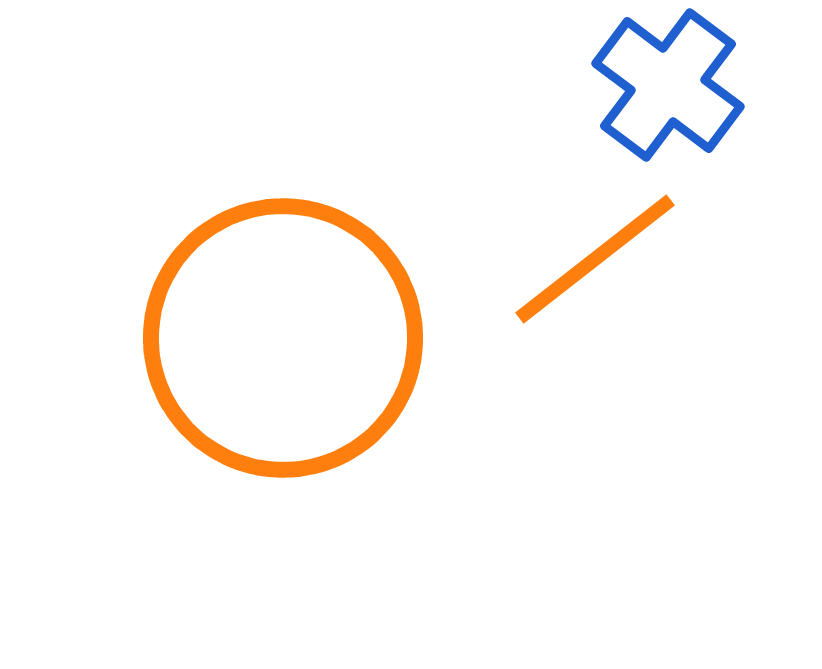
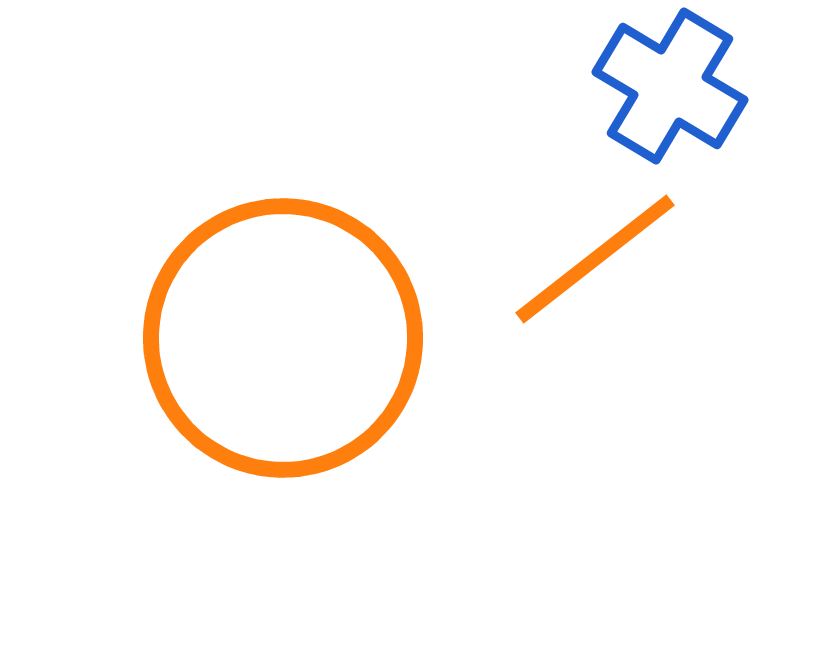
blue cross: moved 2 px right, 1 px down; rotated 6 degrees counterclockwise
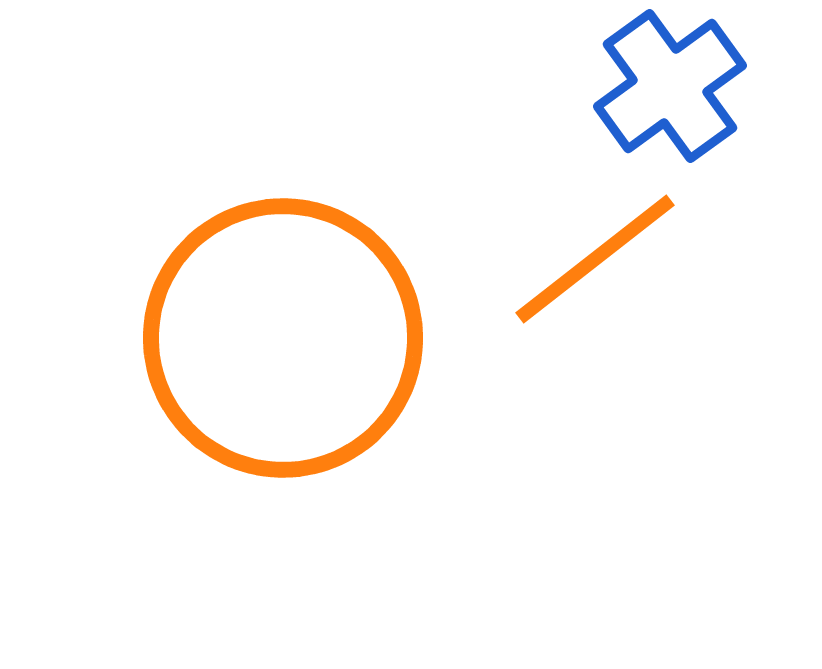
blue cross: rotated 23 degrees clockwise
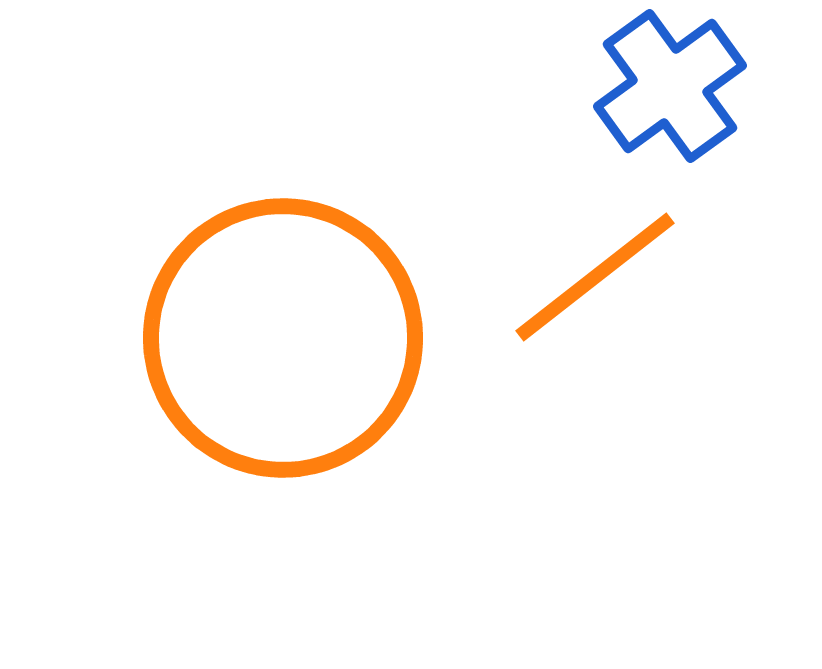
orange line: moved 18 px down
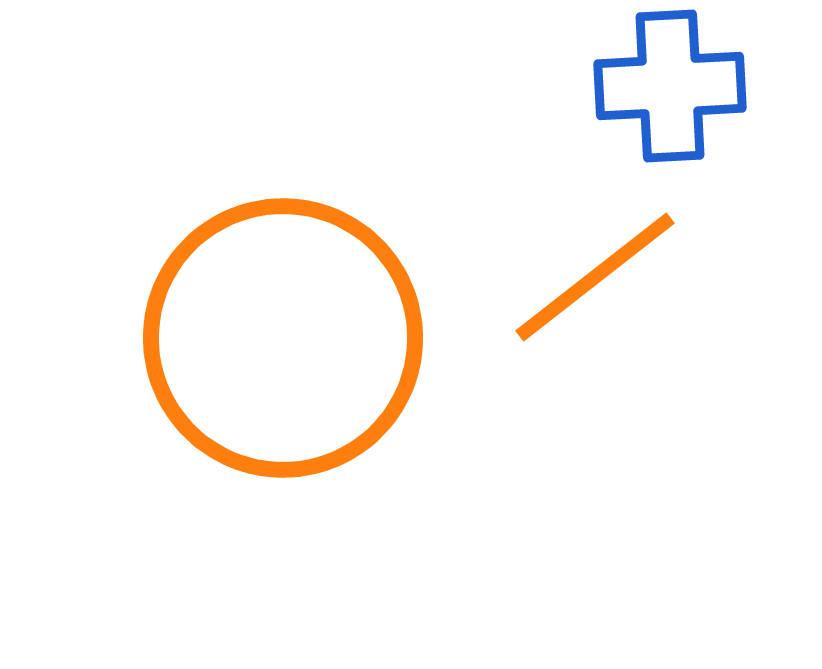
blue cross: rotated 33 degrees clockwise
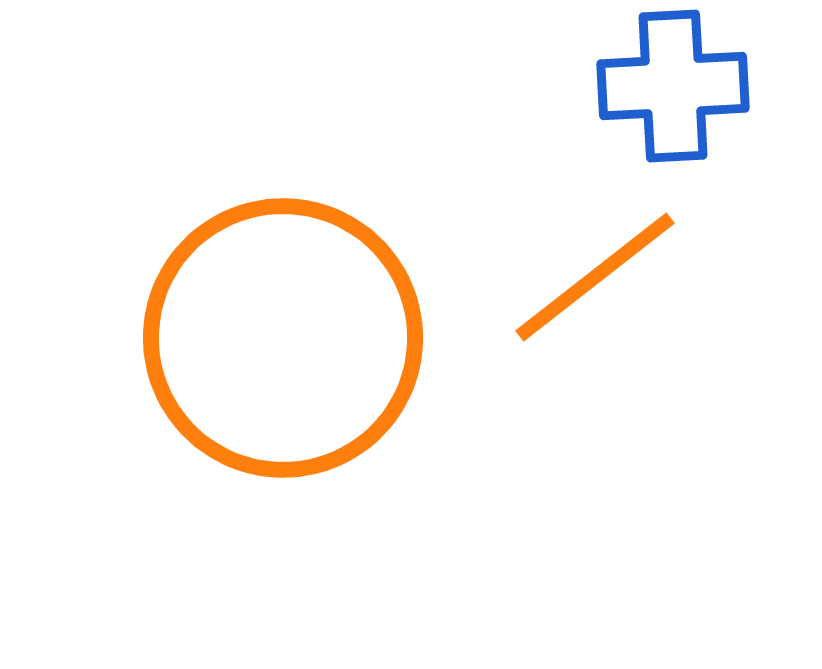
blue cross: moved 3 px right
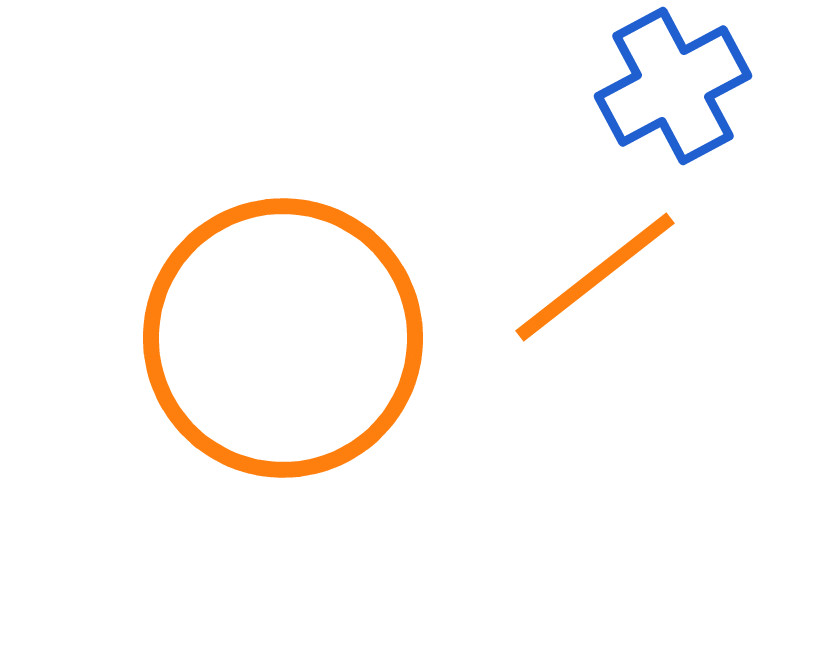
blue cross: rotated 25 degrees counterclockwise
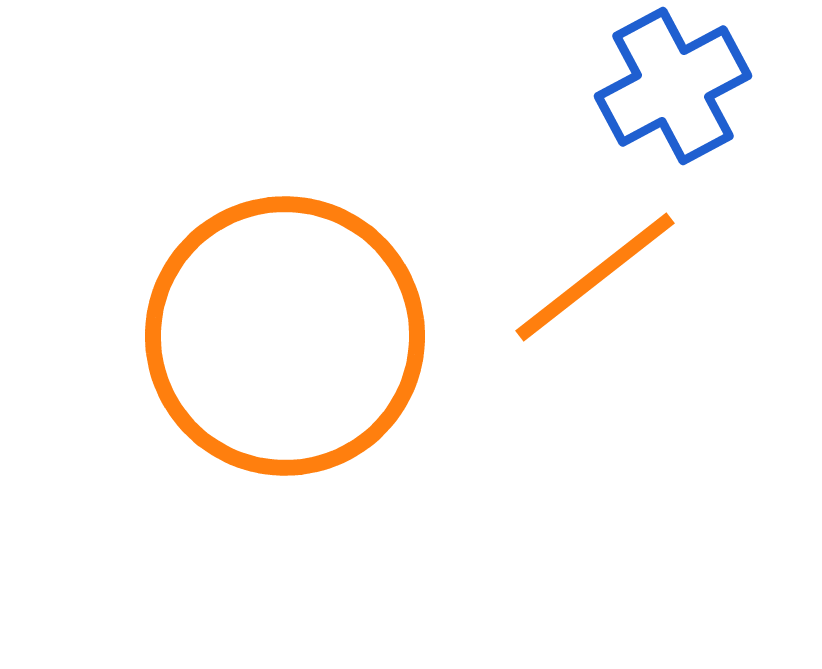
orange circle: moved 2 px right, 2 px up
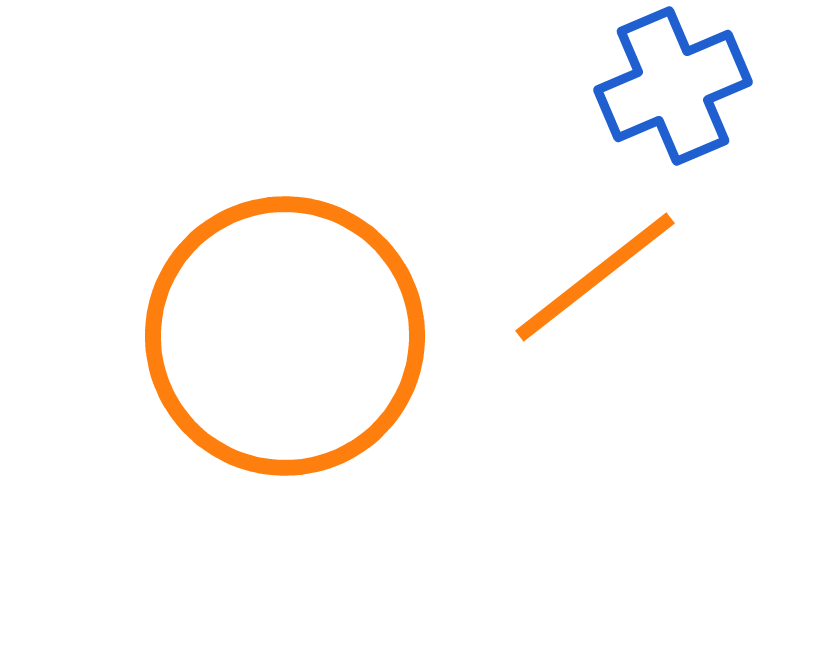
blue cross: rotated 5 degrees clockwise
